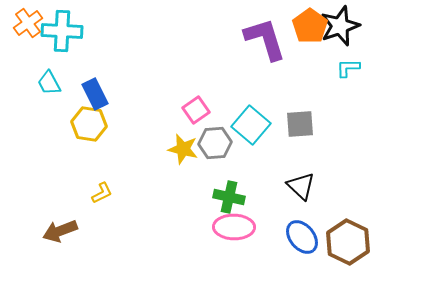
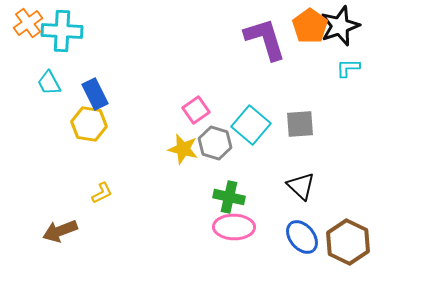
gray hexagon: rotated 20 degrees clockwise
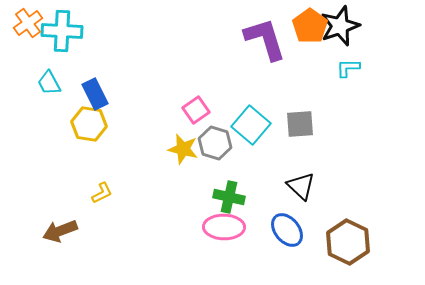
pink ellipse: moved 10 px left
blue ellipse: moved 15 px left, 7 px up
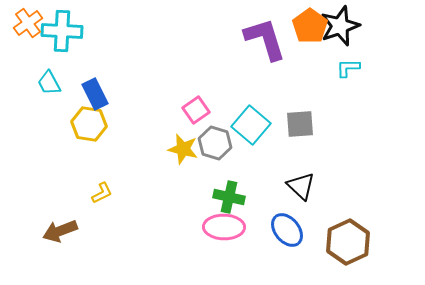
brown hexagon: rotated 9 degrees clockwise
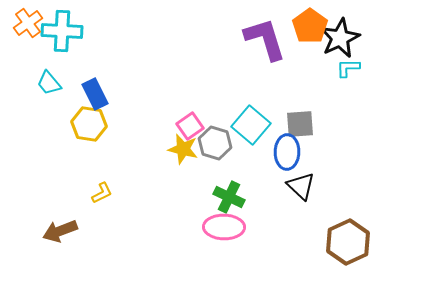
black star: moved 12 px down; rotated 6 degrees counterclockwise
cyan trapezoid: rotated 12 degrees counterclockwise
pink square: moved 6 px left, 16 px down
green cross: rotated 12 degrees clockwise
blue ellipse: moved 78 px up; rotated 40 degrees clockwise
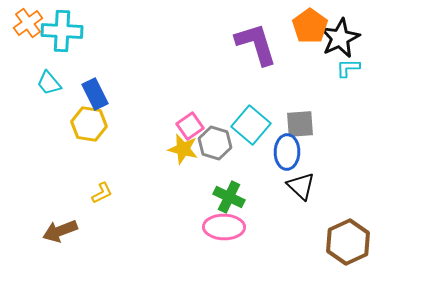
purple L-shape: moved 9 px left, 5 px down
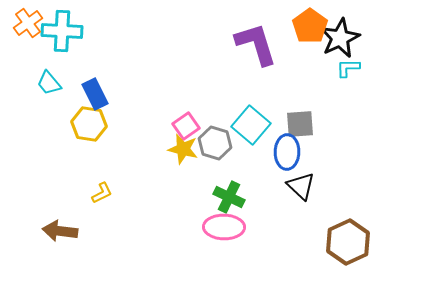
pink square: moved 4 px left
brown arrow: rotated 28 degrees clockwise
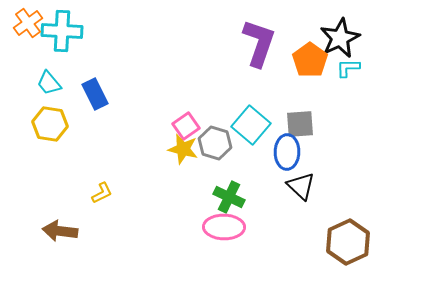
orange pentagon: moved 34 px down
purple L-shape: moved 3 px right, 1 px up; rotated 36 degrees clockwise
yellow hexagon: moved 39 px left
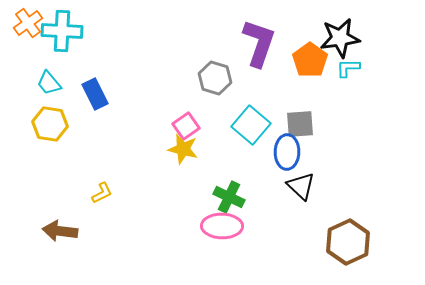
black star: rotated 18 degrees clockwise
gray hexagon: moved 65 px up
pink ellipse: moved 2 px left, 1 px up
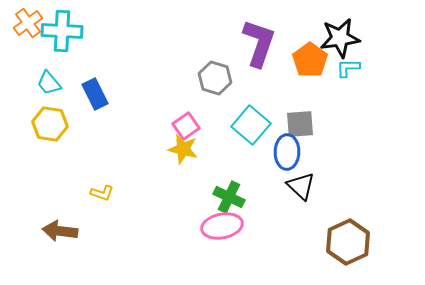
yellow L-shape: rotated 45 degrees clockwise
pink ellipse: rotated 12 degrees counterclockwise
